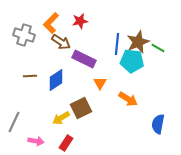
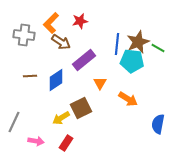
gray cross: rotated 10 degrees counterclockwise
purple rectangle: moved 1 px down; rotated 65 degrees counterclockwise
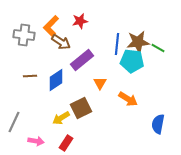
orange L-shape: moved 3 px down
brown star: rotated 15 degrees clockwise
purple rectangle: moved 2 px left
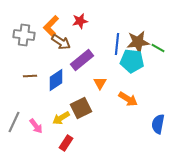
pink arrow: moved 15 px up; rotated 42 degrees clockwise
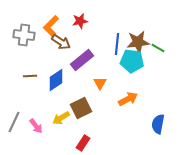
orange arrow: rotated 60 degrees counterclockwise
red rectangle: moved 17 px right
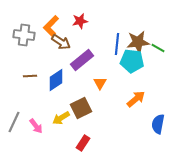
orange arrow: moved 8 px right; rotated 12 degrees counterclockwise
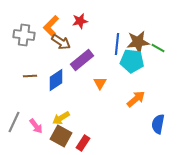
brown square: moved 20 px left, 28 px down; rotated 35 degrees counterclockwise
